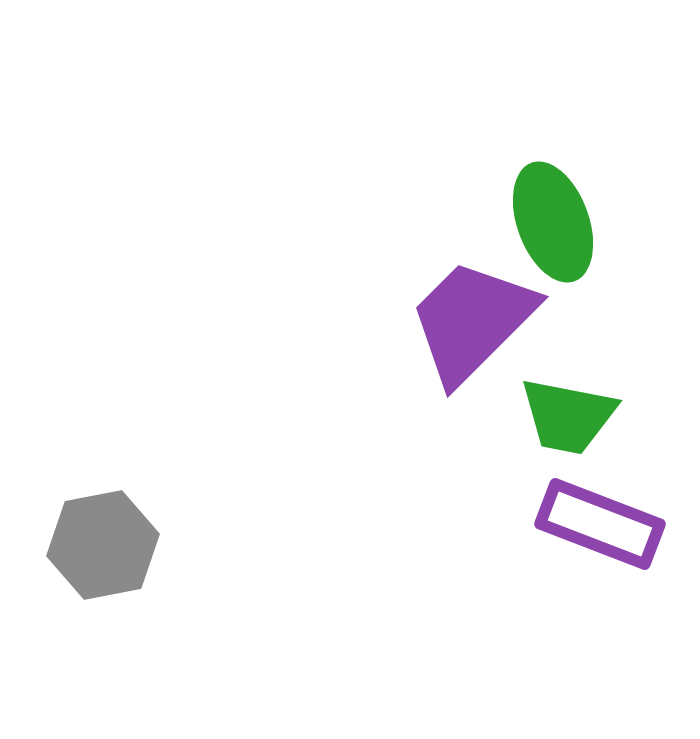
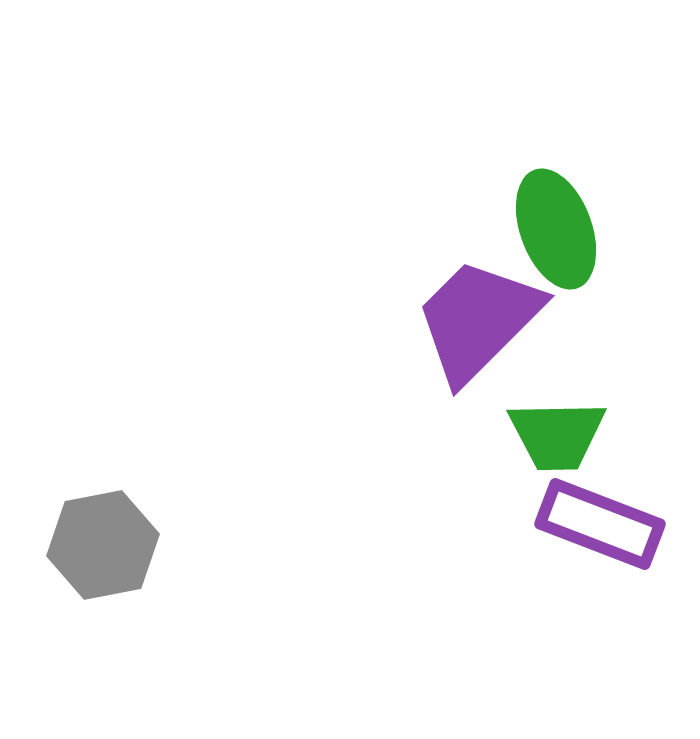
green ellipse: moved 3 px right, 7 px down
purple trapezoid: moved 6 px right, 1 px up
green trapezoid: moved 11 px left, 19 px down; rotated 12 degrees counterclockwise
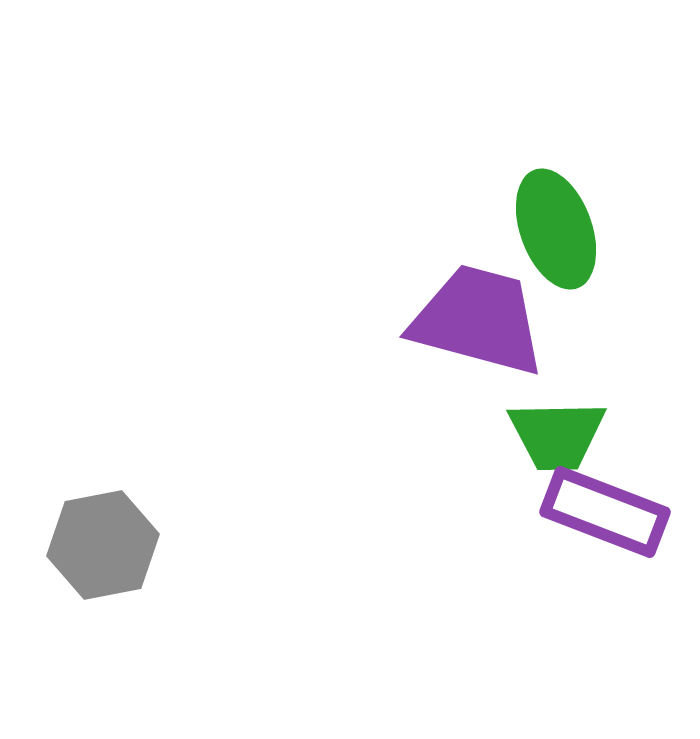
purple trapezoid: rotated 60 degrees clockwise
purple rectangle: moved 5 px right, 12 px up
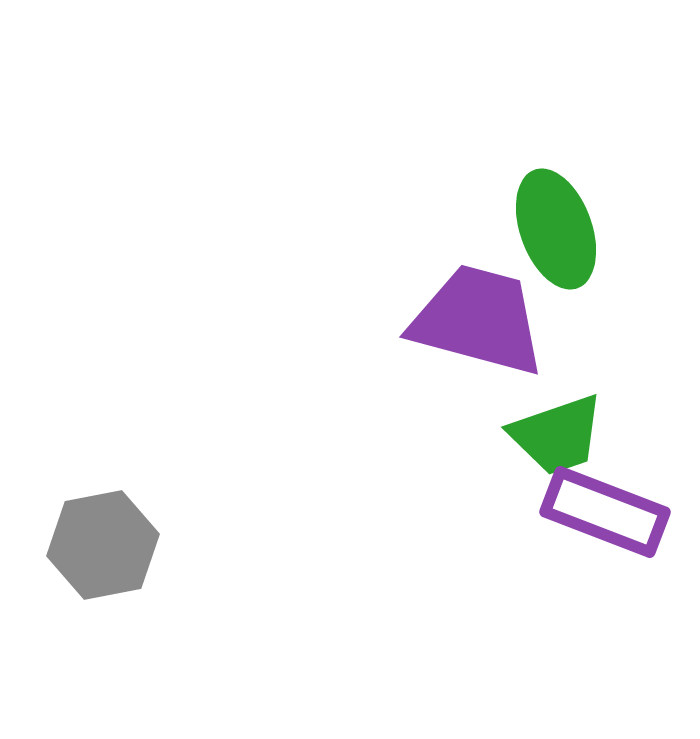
green trapezoid: rotated 18 degrees counterclockwise
